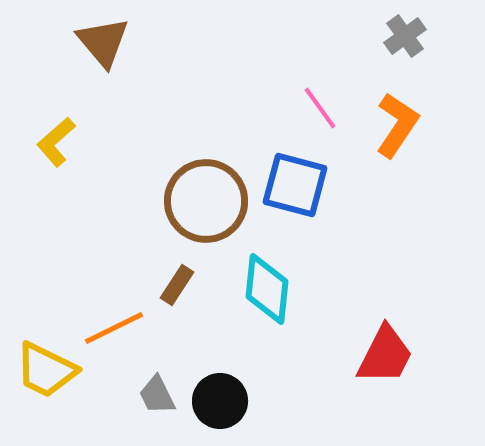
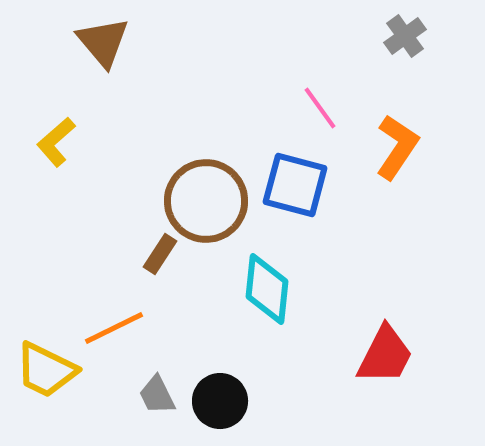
orange L-shape: moved 22 px down
brown rectangle: moved 17 px left, 31 px up
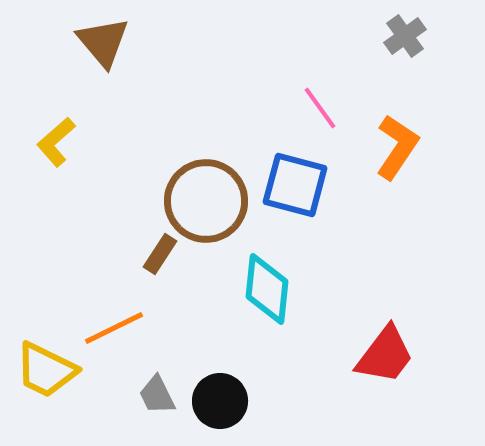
red trapezoid: rotated 10 degrees clockwise
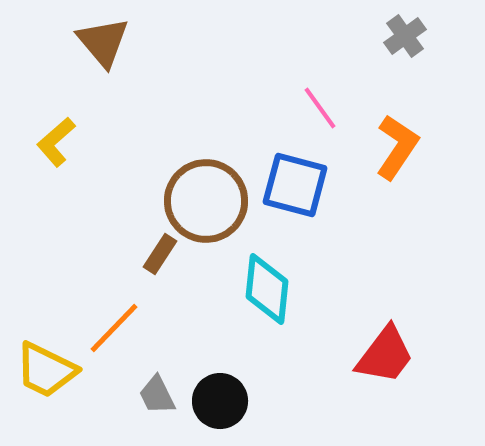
orange line: rotated 20 degrees counterclockwise
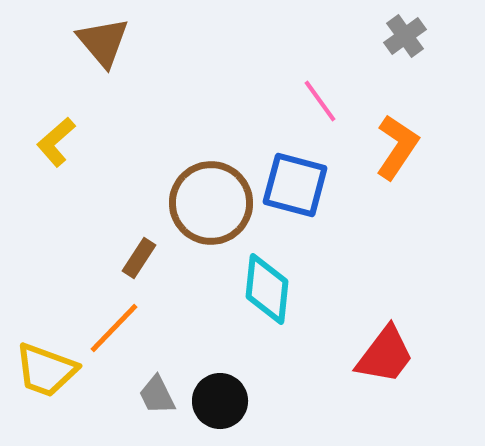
pink line: moved 7 px up
brown circle: moved 5 px right, 2 px down
brown rectangle: moved 21 px left, 4 px down
yellow trapezoid: rotated 6 degrees counterclockwise
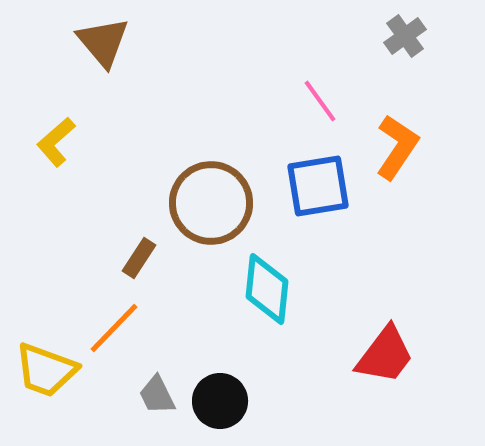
blue square: moved 23 px right, 1 px down; rotated 24 degrees counterclockwise
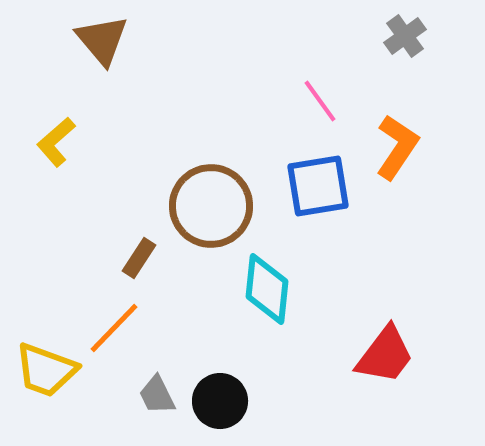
brown triangle: moved 1 px left, 2 px up
brown circle: moved 3 px down
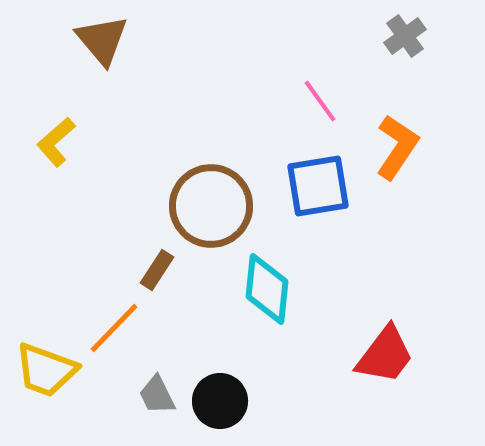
brown rectangle: moved 18 px right, 12 px down
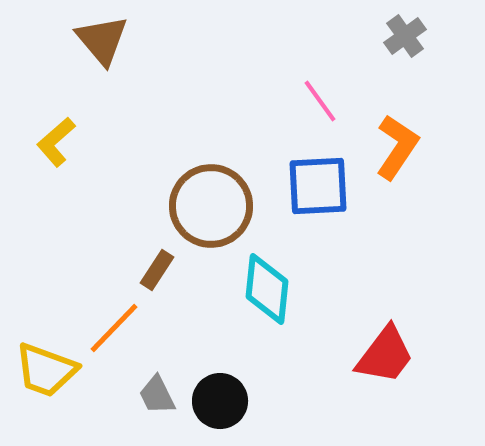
blue square: rotated 6 degrees clockwise
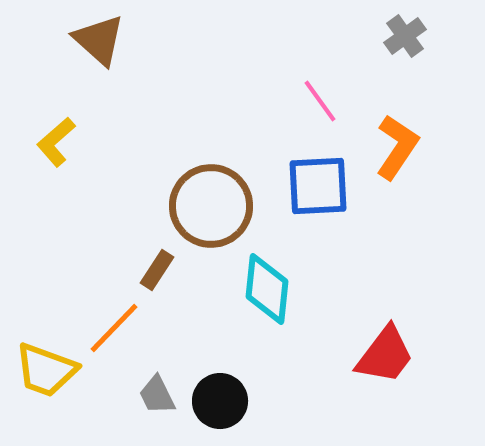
brown triangle: moved 3 px left; rotated 8 degrees counterclockwise
